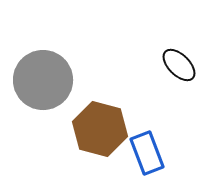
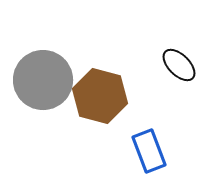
brown hexagon: moved 33 px up
blue rectangle: moved 2 px right, 2 px up
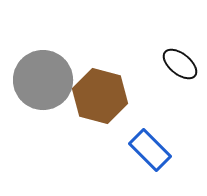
black ellipse: moved 1 px right, 1 px up; rotated 6 degrees counterclockwise
blue rectangle: moved 1 px right, 1 px up; rotated 24 degrees counterclockwise
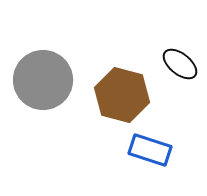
brown hexagon: moved 22 px right, 1 px up
blue rectangle: rotated 27 degrees counterclockwise
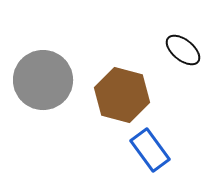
black ellipse: moved 3 px right, 14 px up
blue rectangle: rotated 36 degrees clockwise
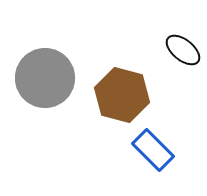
gray circle: moved 2 px right, 2 px up
blue rectangle: moved 3 px right; rotated 9 degrees counterclockwise
